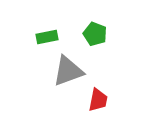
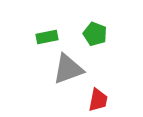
gray triangle: moved 2 px up
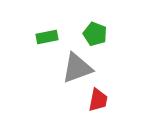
gray triangle: moved 9 px right, 1 px up
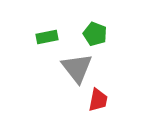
gray triangle: rotated 48 degrees counterclockwise
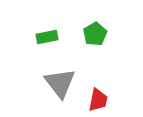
green pentagon: rotated 20 degrees clockwise
gray triangle: moved 17 px left, 15 px down
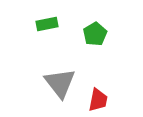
green rectangle: moved 13 px up
